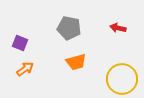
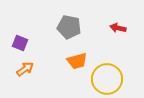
gray pentagon: moved 1 px up
orange trapezoid: moved 1 px right, 1 px up
yellow circle: moved 15 px left
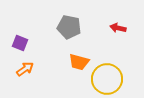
orange trapezoid: moved 2 px right, 1 px down; rotated 30 degrees clockwise
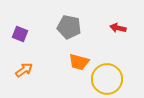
purple square: moved 9 px up
orange arrow: moved 1 px left, 1 px down
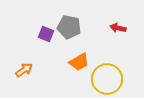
purple square: moved 26 px right
orange trapezoid: rotated 45 degrees counterclockwise
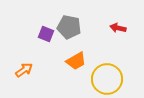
orange trapezoid: moved 3 px left, 1 px up
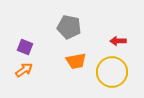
red arrow: moved 13 px down; rotated 14 degrees counterclockwise
purple square: moved 21 px left, 13 px down
orange trapezoid: rotated 20 degrees clockwise
yellow circle: moved 5 px right, 7 px up
